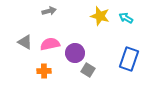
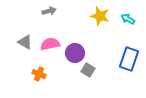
cyan arrow: moved 2 px right, 1 px down
orange cross: moved 5 px left, 3 px down; rotated 24 degrees clockwise
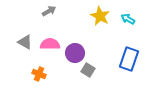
gray arrow: rotated 16 degrees counterclockwise
yellow star: rotated 12 degrees clockwise
pink semicircle: rotated 12 degrees clockwise
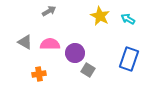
orange cross: rotated 32 degrees counterclockwise
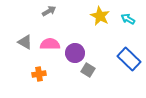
blue rectangle: rotated 65 degrees counterclockwise
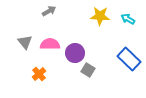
yellow star: rotated 24 degrees counterclockwise
gray triangle: rotated 21 degrees clockwise
orange cross: rotated 32 degrees counterclockwise
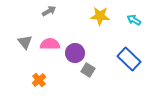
cyan arrow: moved 6 px right, 1 px down
orange cross: moved 6 px down
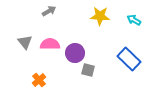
gray square: rotated 16 degrees counterclockwise
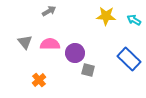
yellow star: moved 6 px right
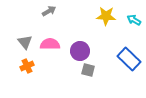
purple circle: moved 5 px right, 2 px up
orange cross: moved 12 px left, 14 px up; rotated 16 degrees clockwise
